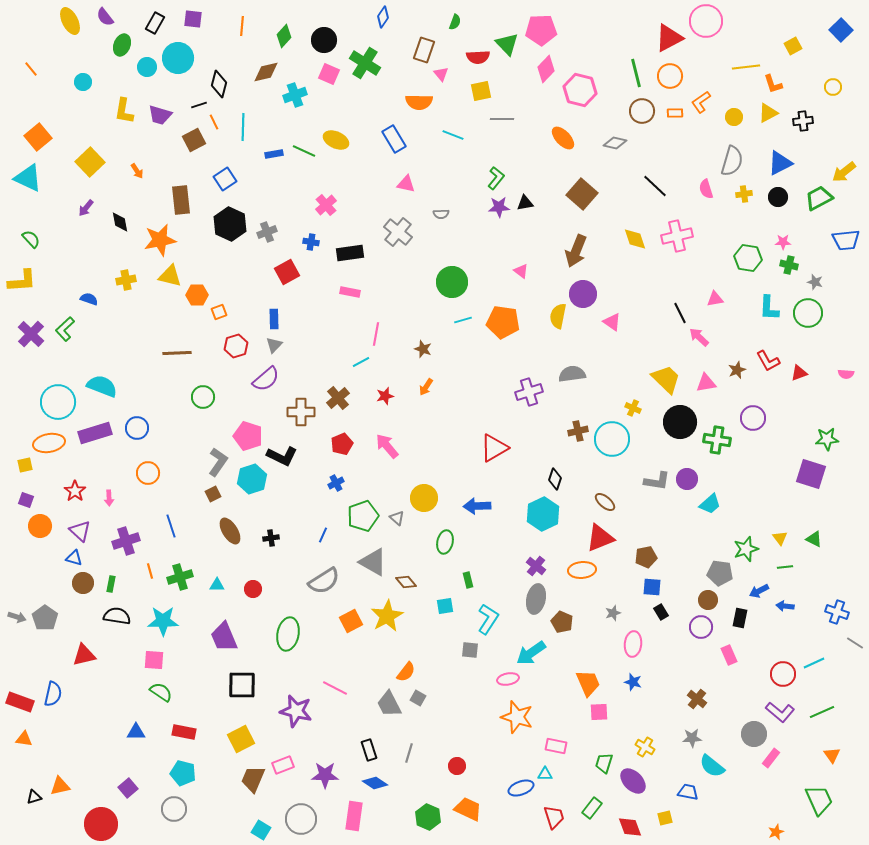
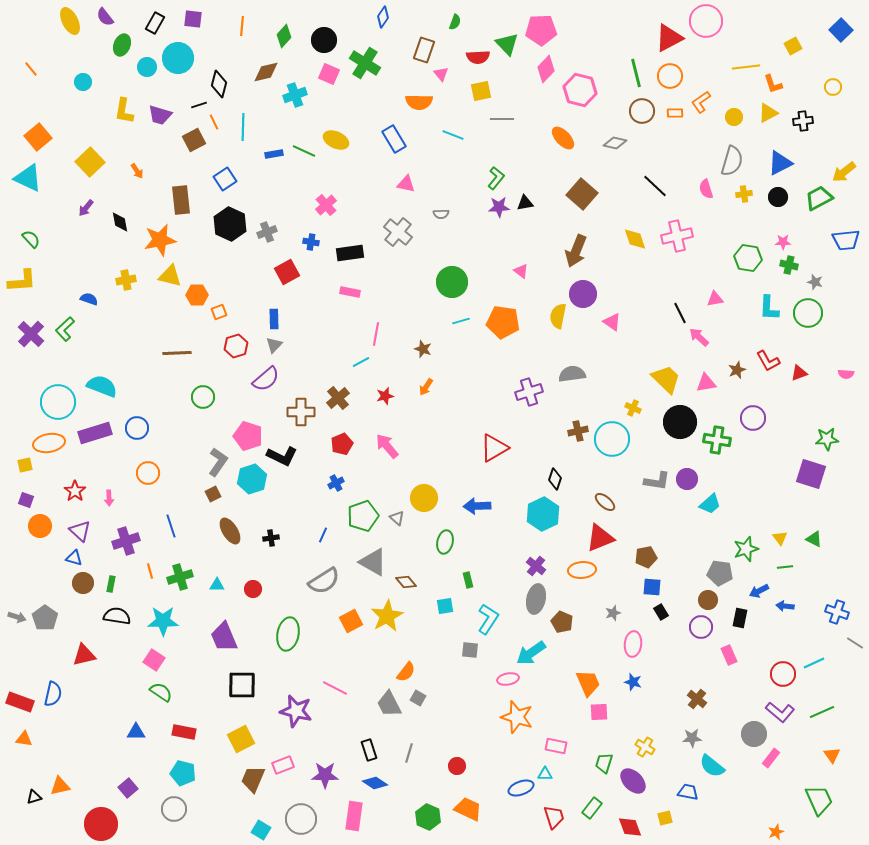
cyan line at (463, 320): moved 2 px left, 1 px down
pink square at (154, 660): rotated 30 degrees clockwise
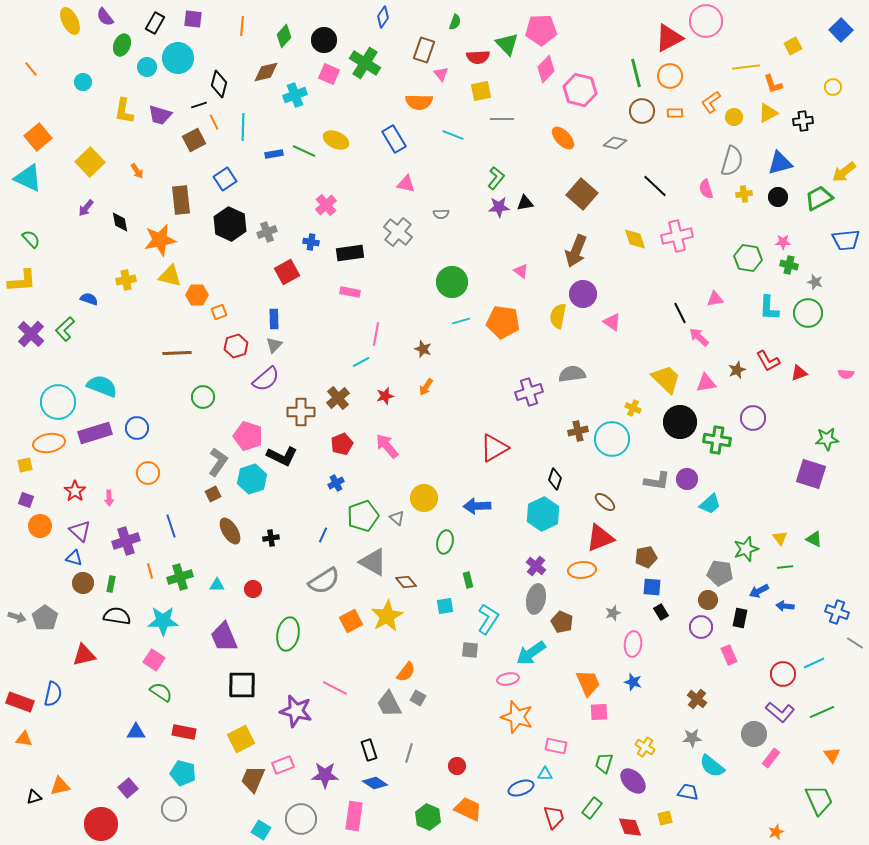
orange L-shape at (701, 102): moved 10 px right
blue triangle at (780, 163): rotated 12 degrees clockwise
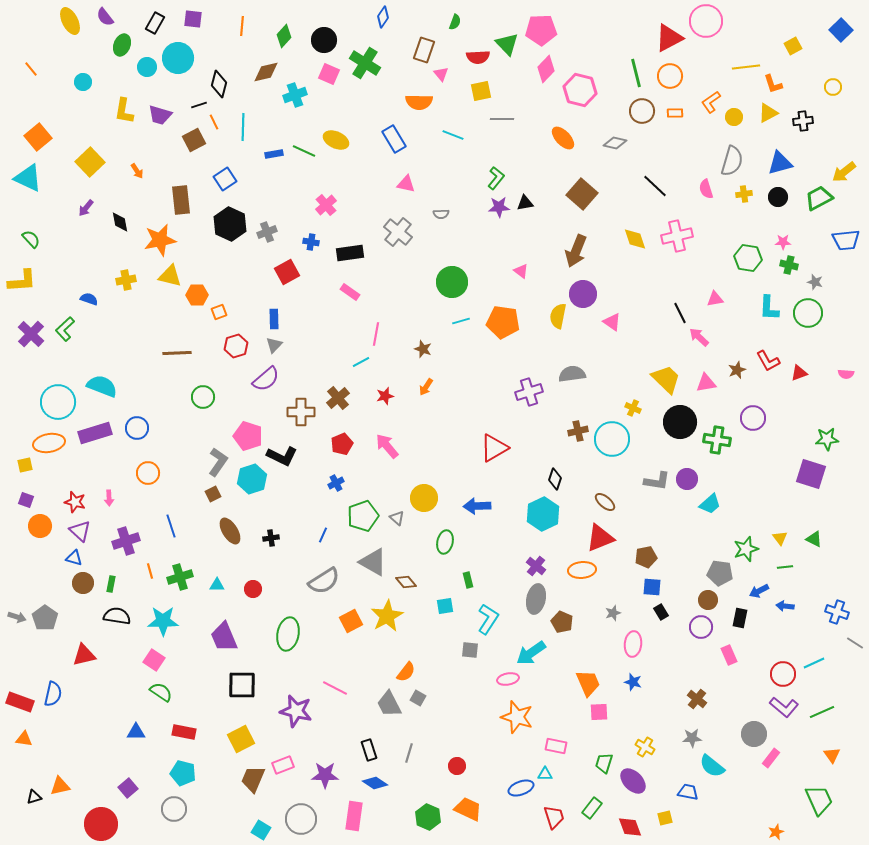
pink rectangle at (350, 292): rotated 24 degrees clockwise
red star at (75, 491): moved 11 px down; rotated 20 degrees counterclockwise
purple L-shape at (780, 712): moved 4 px right, 5 px up
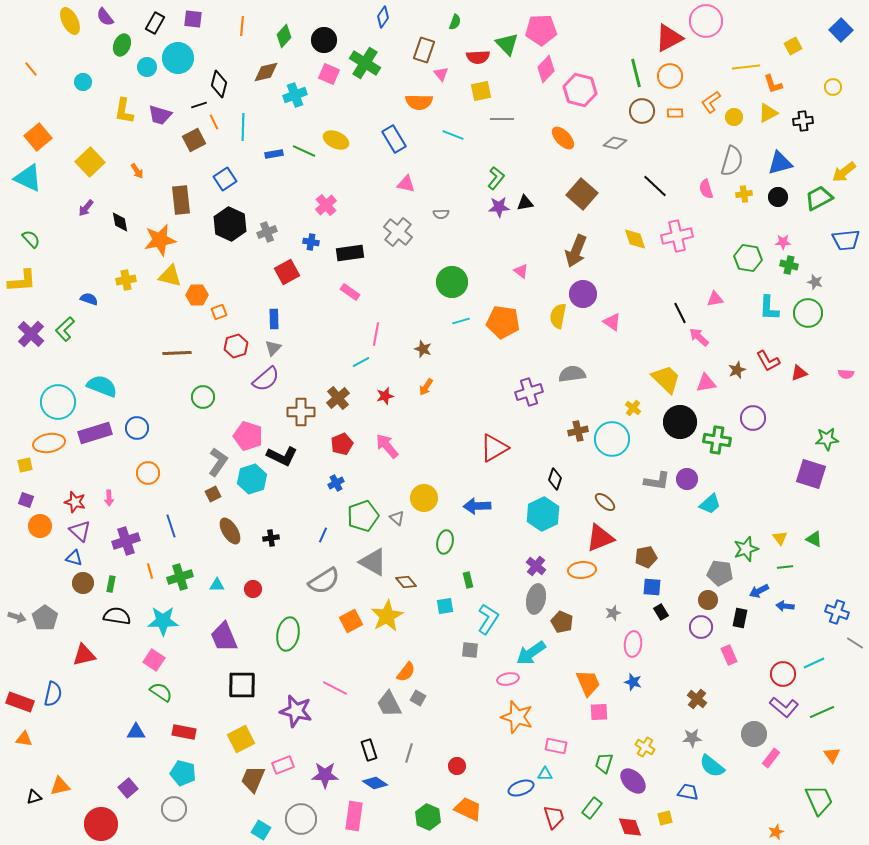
gray triangle at (274, 345): moved 1 px left, 3 px down
yellow cross at (633, 408): rotated 14 degrees clockwise
